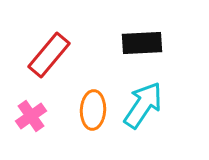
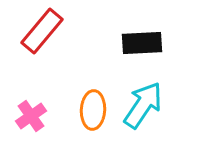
red rectangle: moved 7 px left, 24 px up
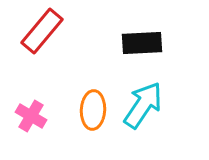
pink cross: rotated 24 degrees counterclockwise
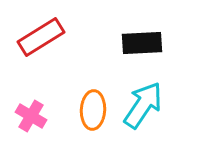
red rectangle: moved 1 px left, 6 px down; rotated 18 degrees clockwise
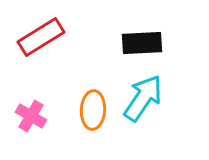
cyan arrow: moved 7 px up
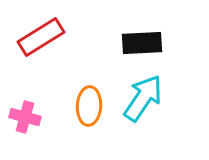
orange ellipse: moved 4 px left, 4 px up
pink cross: moved 6 px left, 1 px down; rotated 16 degrees counterclockwise
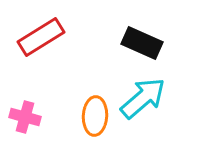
black rectangle: rotated 27 degrees clockwise
cyan arrow: rotated 15 degrees clockwise
orange ellipse: moved 6 px right, 10 px down
